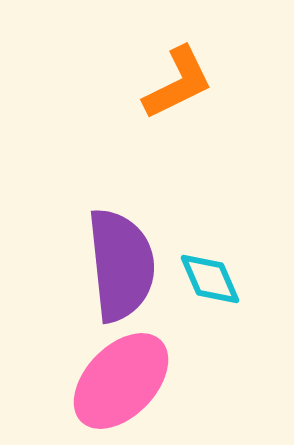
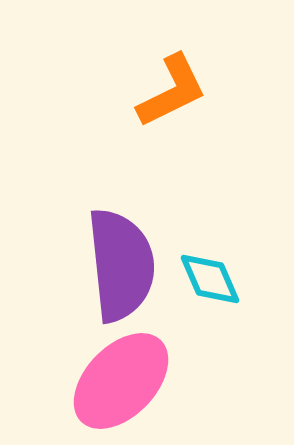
orange L-shape: moved 6 px left, 8 px down
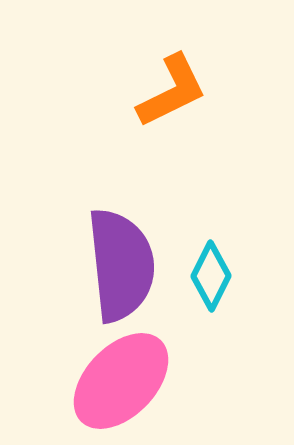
cyan diamond: moved 1 px right, 3 px up; rotated 50 degrees clockwise
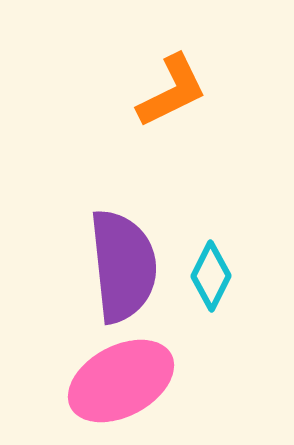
purple semicircle: moved 2 px right, 1 px down
pink ellipse: rotated 18 degrees clockwise
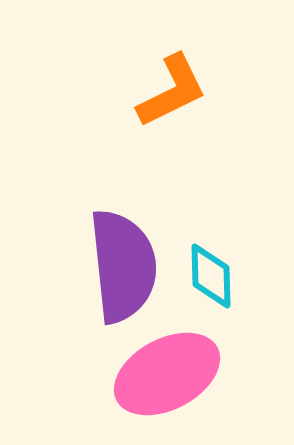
cyan diamond: rotated 28 degrees counterclockwise
pink ellipse: moved 46 px right, 7 px up
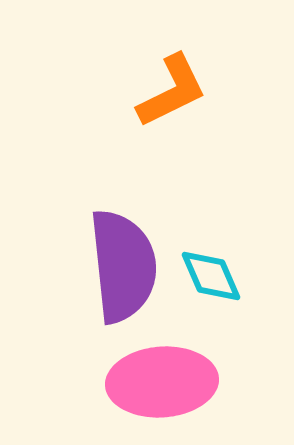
cyan diamond: rotated 22 degrees counterclockwise
pink ellipse: moved 5 px left, 8 px down; rotated 24 degrees clockwise
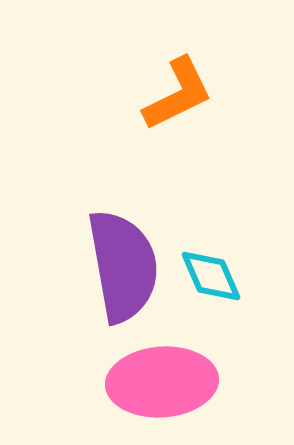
orange L-shape: moved 6 px right, 3 px down
purple semicircle: rotated 4 degrees counterclockwise
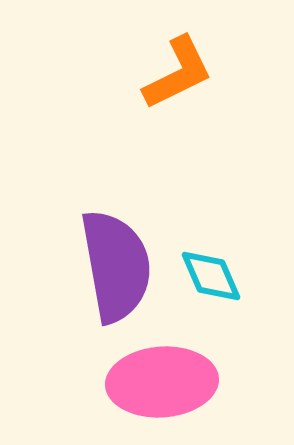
orange L-shape: moved 21 px up
purple semicircle: moved 7 px left
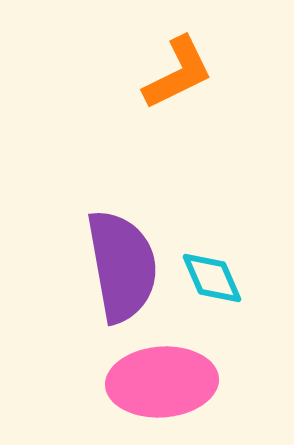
purple semicircle: moved 6 px right
cyan diamond: moved 1 px right, 2 px down
